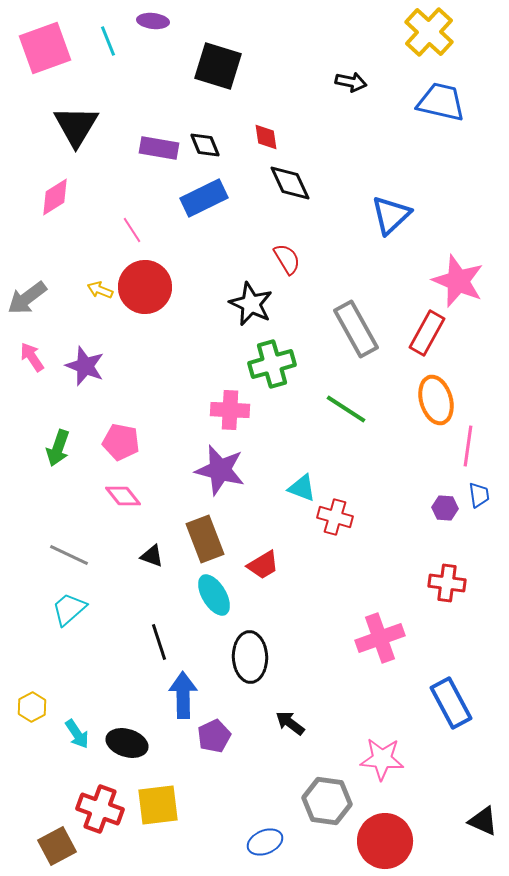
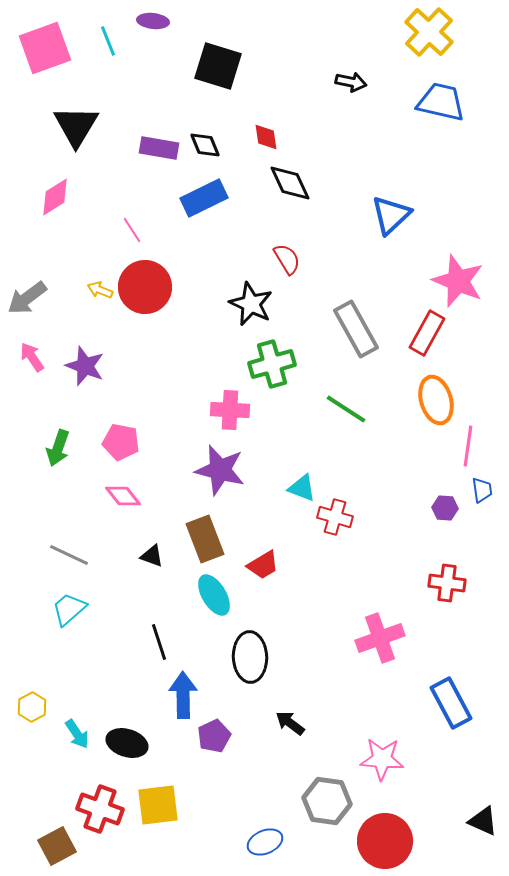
blue trapezoid at (479, 495): moved 3 px right, 5 px up
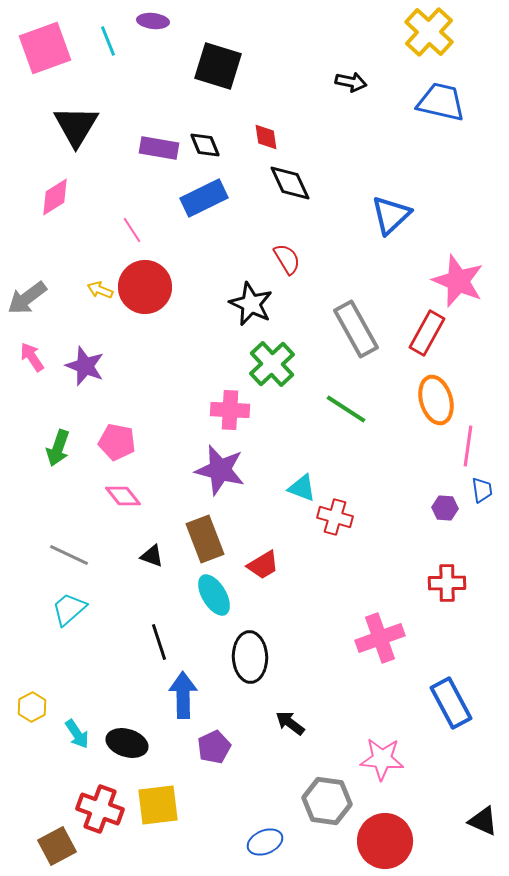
green cross at (272, 364): rotated 27 degrees counterclockwise
pink pentagon at (121, 442): moved 4 px left
red cross at (447, 583): rotated 9 degrees counterclockwise
purple pentagon at (214, 736): moved 11 px down
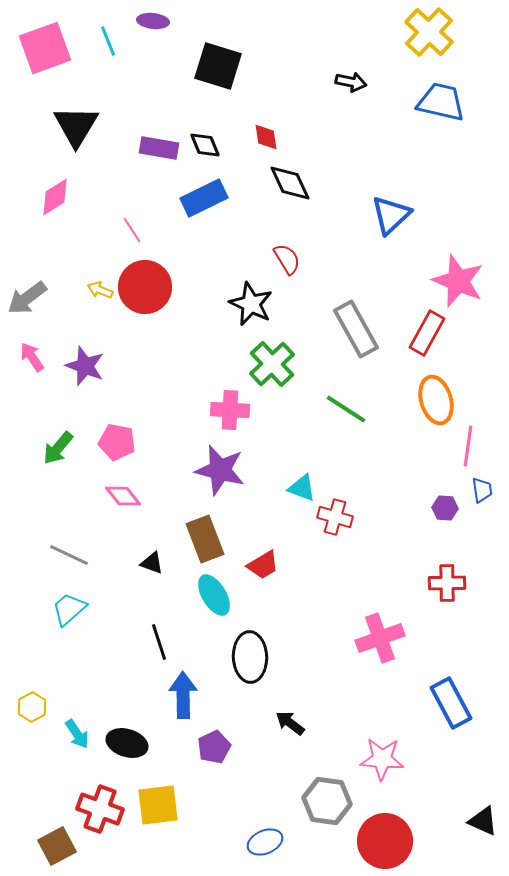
green arrow at (58, 448): rotated 21 degrees clockwise
black triangle at (152, 556): moved 7 px down
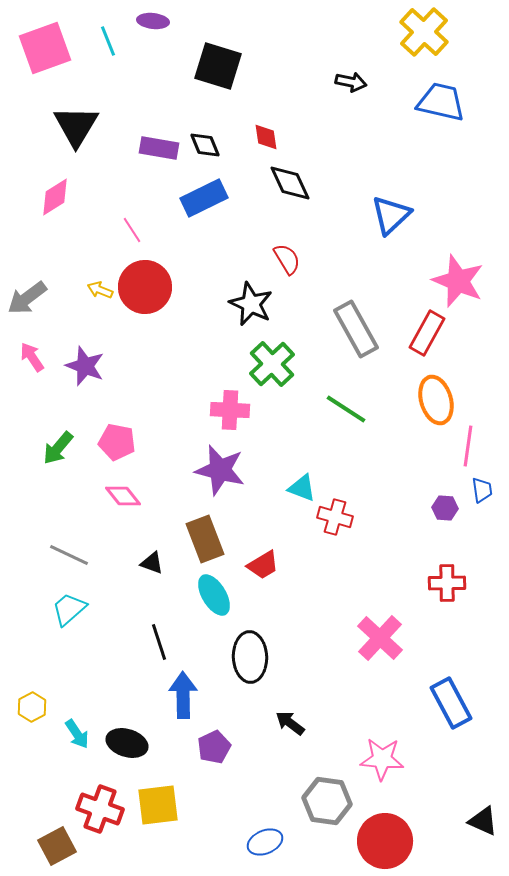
yellow cross at (429, 32): moved 5 px left
pink cross at (380, 638): rotated 27 degrees counterclockwise
